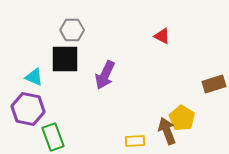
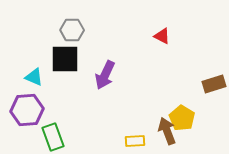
purple hexagon: moved 1 px left, 1 px down; rotated 16 degrees counterclockwise
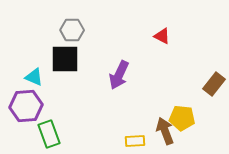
purple arrow: moved 14 px right
brown rectangle: rotated 35 degrees counterclockwise
purple hexagon: moved 1 px left, 4 px up
yellow pentagon: rotated 25 degrees counterclockwise
brown arrow: moved 2 px left
green rectangle: moved 4 px left, 3 px up
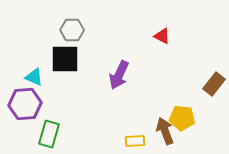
purple hexagon: moved 1 px left, 2 px up
green rectangle: rotated 36 degrees clockwise
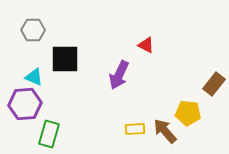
gray hexagon: moved 39 px left
red triangle: moved 16 px left, 9 px down
yellow pentagon: moved 6 px right, 5 px up
brown arrow: rotated 20 degrees counterclockwise
yellow rectangle: moved 12 px up
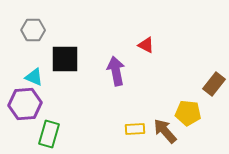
purple arrow: moved 3 px left, 4 px up; rotated 144 degrees clockwise
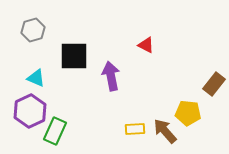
gray hexagon: rotated 15 degrees counterclockwise
black square: moved 9 px right, 3 px up
purple arrow: moved 5 px left, 5 px down
cyan triangle: moved 2 px right, 1 px down
purple hexagon: moved 5 px right, 7 px down; rotated 20 degrees counterclockwise
green rectangle: moved 6 px right, 3 px up; rotated 8 degrees clockwise
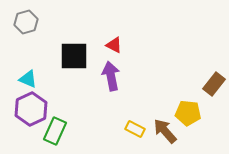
gray hexagon: moved 7 px left, 8 px up
red triangle: moved 32 px left
cyan triangle: moved 8 px left, 1 px down
purple hexagon: moved 1 px right, 2 px up
yellow rectangle: rotated 30 degrees clockwise
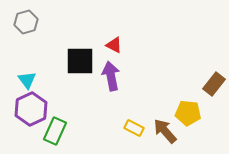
black square: moved 6 px right, 5 px down
cyan triangle: moved 1 px left, 1 px down; rotated 30 degrees clockwise
yellow rectangle: moved 1 px left, 1 px up
